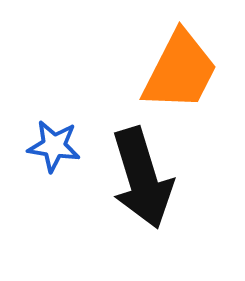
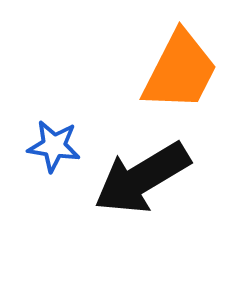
black arrow: rotated 76 degrees clockwise
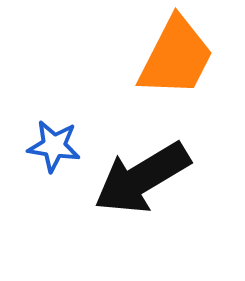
orange trapezoid: moved 4 px left, 14 px up
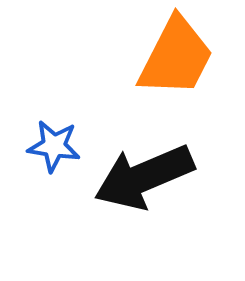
black arrow: moved 2 px right, 1 px up; rotated 8 degrees clockwise
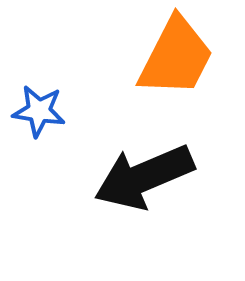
blue star: moved 15 px left, 35 px up
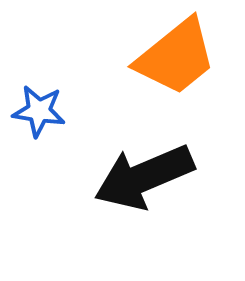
orange trapezoid: rotated 24 degrees clockwise
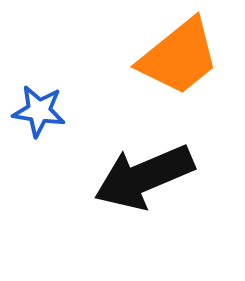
orange trapezoid: moved 3 px right
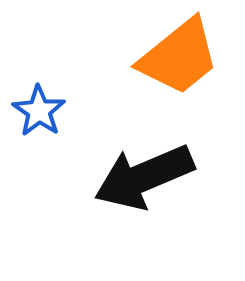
blue star: rotated 26 degrees clockwise
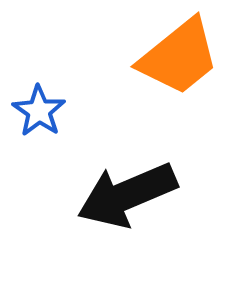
black arrow: moved 17 px left, 18 px down
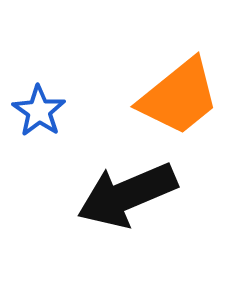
orange trapezoid: moved 40 px down
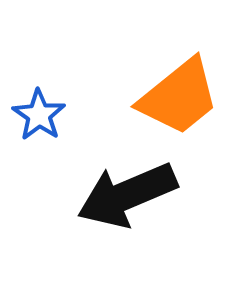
blue star: moved 4 px down
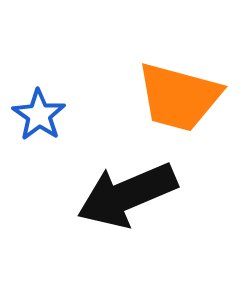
orange trapezoid: rotated 54 degrees clockwise
